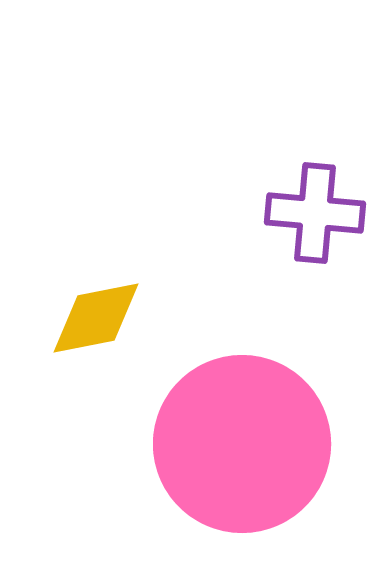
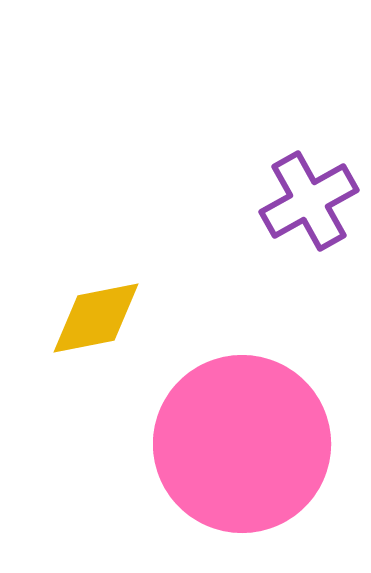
purple cross: moved 6 px left, 12 px up; rotated 34 degrees counterclockwise
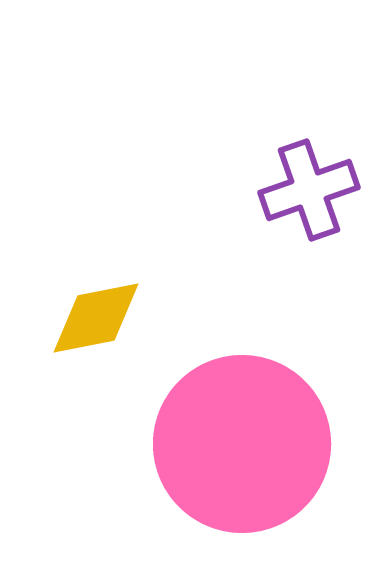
purple cross: moved 11 px up; rotated 10 degrees clockwise
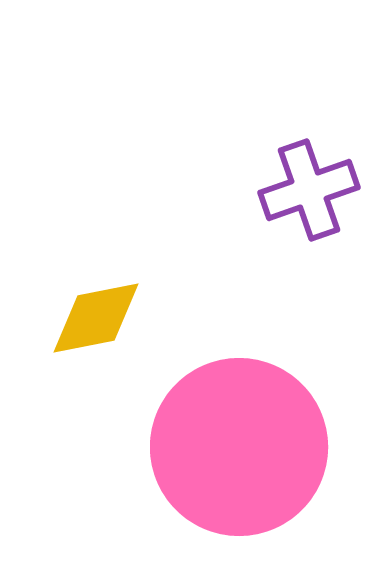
pink circle: moved 3 px left, 3 px down
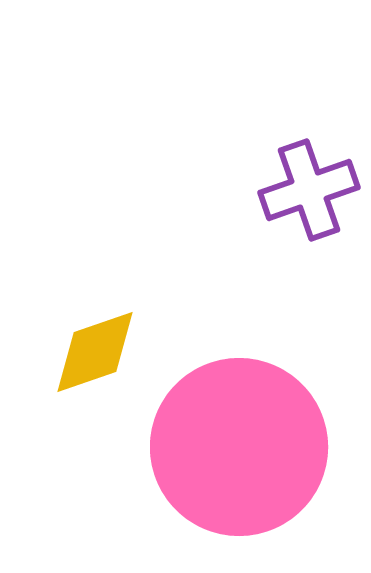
yellow diamond: moved 1 px left, 34 px down; rotated 8 degrees counterclockwise
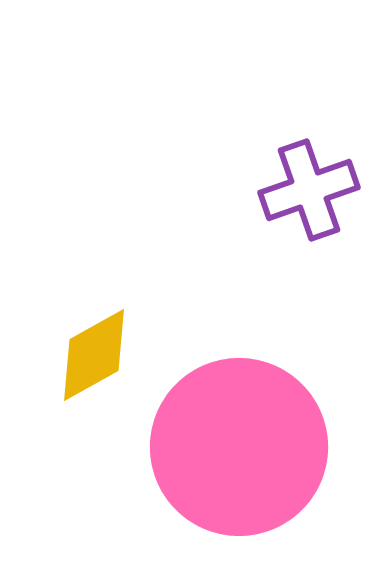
yellow diamond: moved 1 px left, 3 px down; rotated 10 degrees counterclockwise
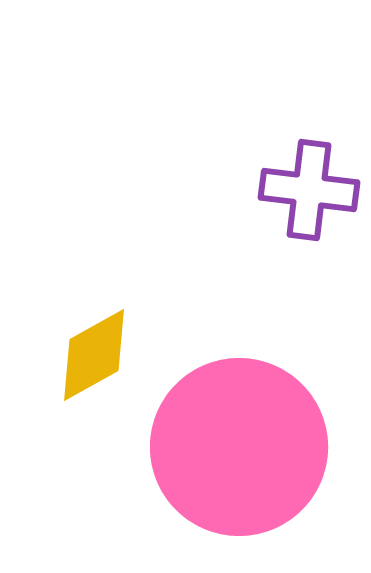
purple cross: rotated 26 degrees clockwise
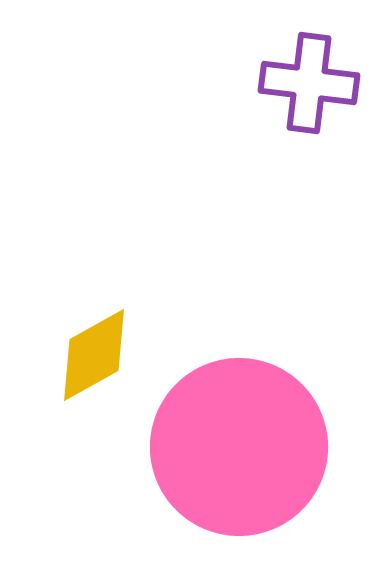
purple cross: moved 107 px up
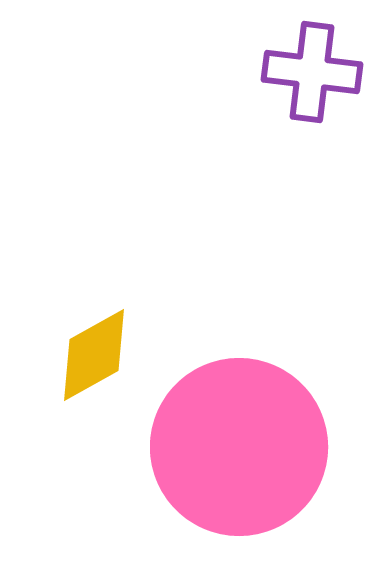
purple cross: moved 3 px right, 11 px up
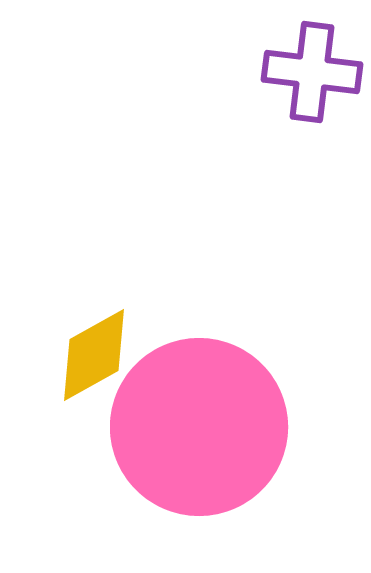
pink circle: moved 40 px left, 20 px up
